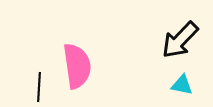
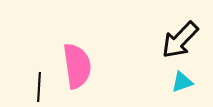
cyan triangle: moved 3 px up; rotated 30 degrees counterclockwise
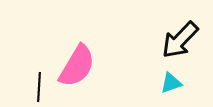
pink semicircle: rotated 39 degrees clockwise
cyan triangle: moved 11 px left, 1 px down
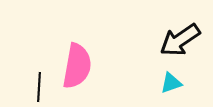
black arrow: rotated 12 degrees clockwise
pink semicircle: rotated 21 degrees counterclockwise
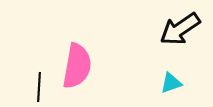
black arrow: moved 11 px up
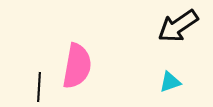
black arrow: moved 2 px left, 3 px up
cyan triangle: moved 1 px left, 1 px up
